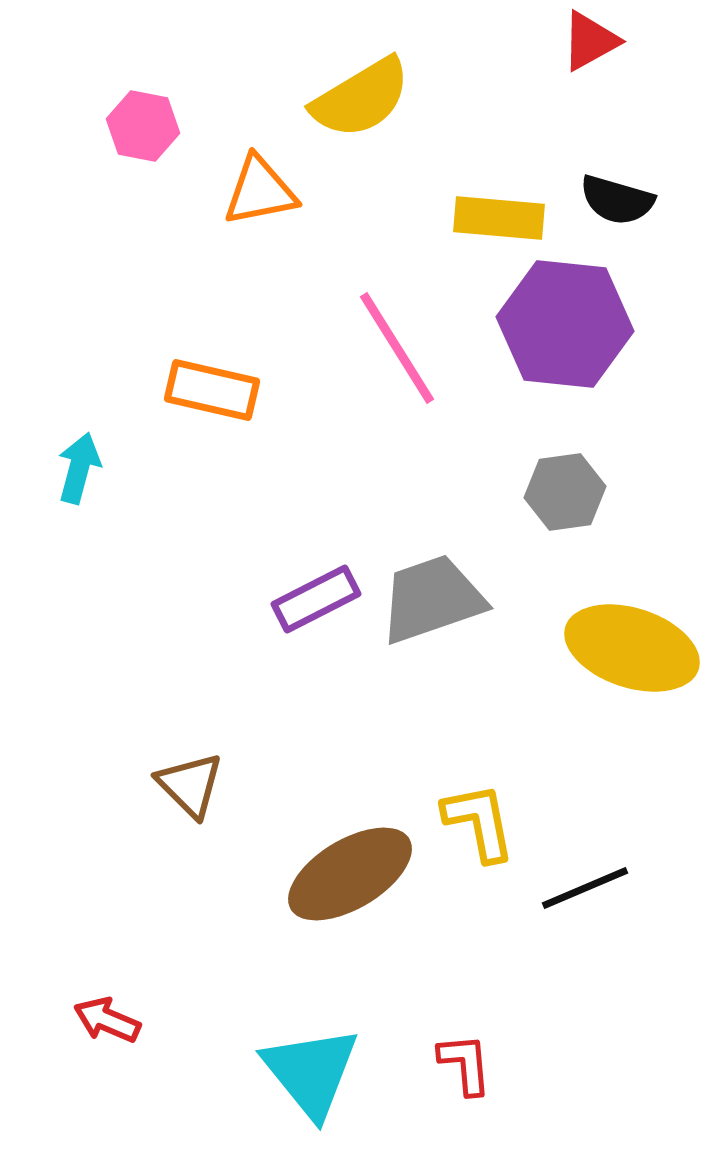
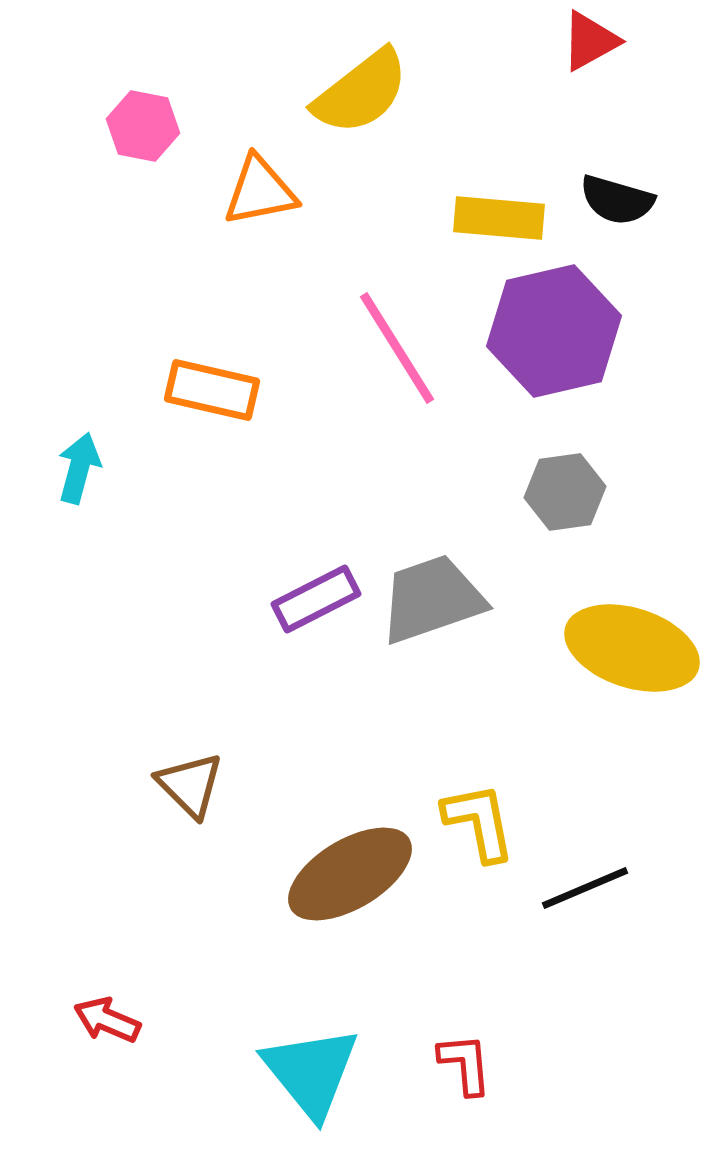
yellow semicircle: moved 6 px up; rotated 7 degrees counterclockwise
purple hexagon: moved 11 px left, 7 px down; rotated 19 degrees counterclockwise
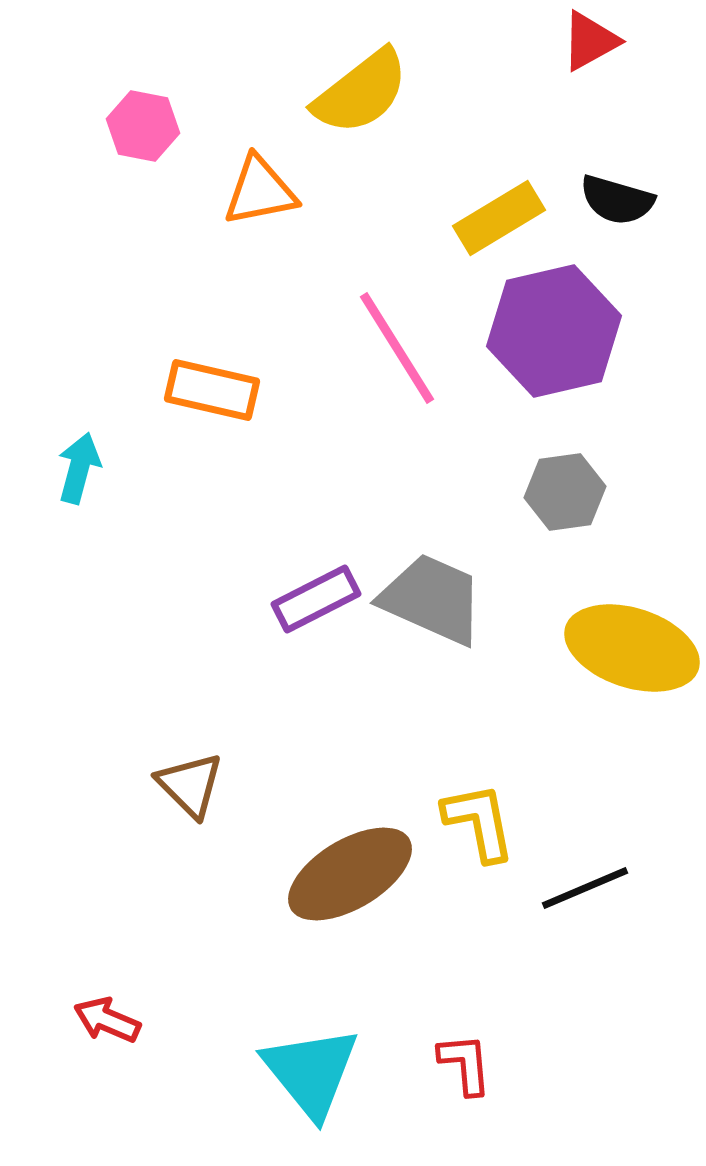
yellow rectangle: rotated 36 degrees counterclockwise
gray trapezoid: rotated 43 degrees clockwise
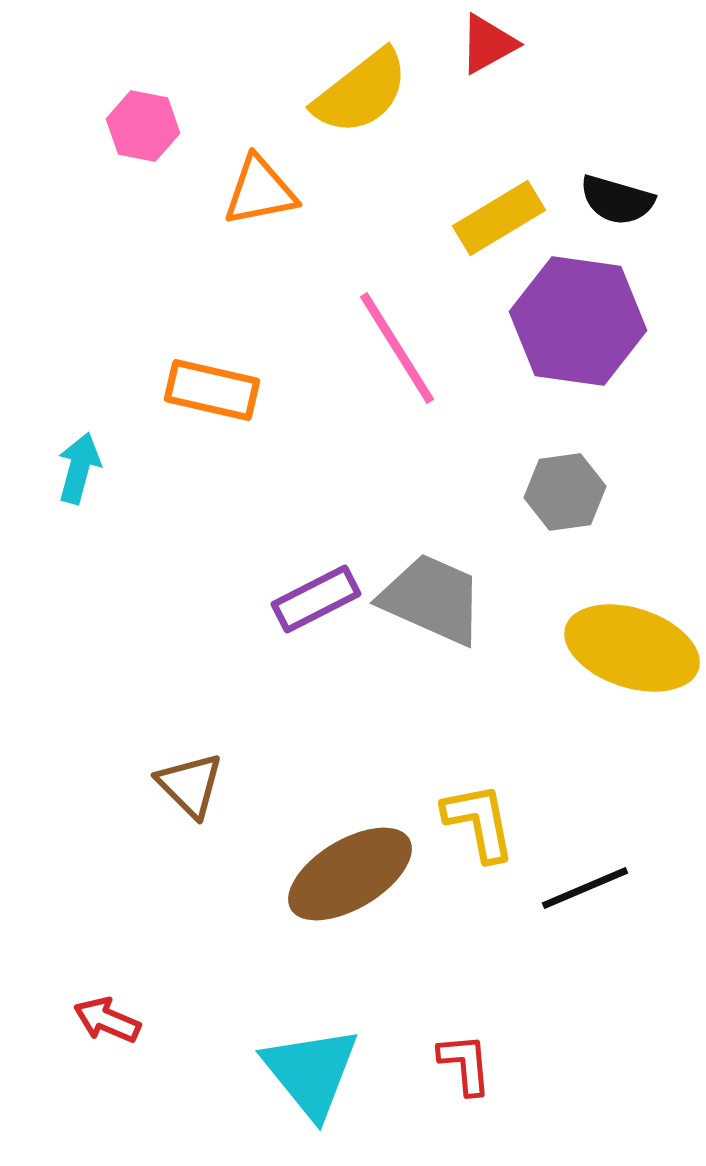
red triangle: moved 102 px left, 3 px down
purple hexagon: moved 24 px right, 10 px up; rotated 21 degrees clockwise
